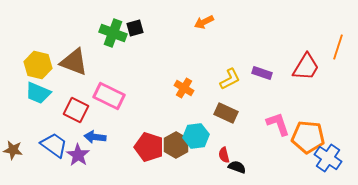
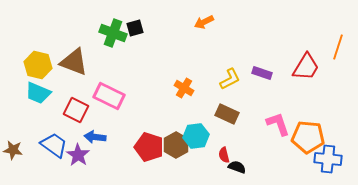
brown rectangle: moved 1 px right, 1 px down
blue cross: moved 1 px down; rotated 28 degrees counterclockwise
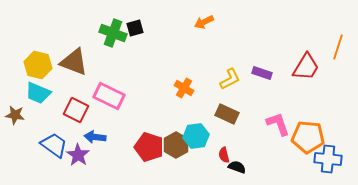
brown star: moved 2 px right, 35 px up
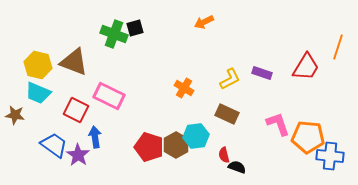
green cross: moved 1 px right, 1 px down
blue arrow: rotated 75 degrees clockwise
blue cross: moved 2 px right, 3 px up
